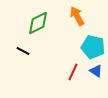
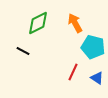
orange arrow: moved 2 px left, 7 px down
blue triangle: moved 1 px right, 7 px down
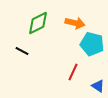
orange arrow: rotated 132 degrees clockwise
cyan pentagon: moved 1 px left, 3 px up
black line: moved 1 px left
blue triangle: moved 1 px right, 8 px down
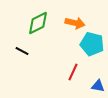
blue triangle: rotated 24 degrees counterclockwise
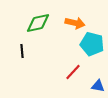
green diamond: rotated 15 degrees clockwise
black line: rotated 56 degrees clockwise
red line: rotated 18 degrees clockwise
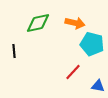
black line: moved 8 px left
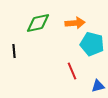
orange arrow: rotated 18 degrees counterclockwise
red line: moved 1 px left, 1 px up; rotated 66 degrees counterclockwise
blue triangle: rotated 24 degrees counterclockwise
